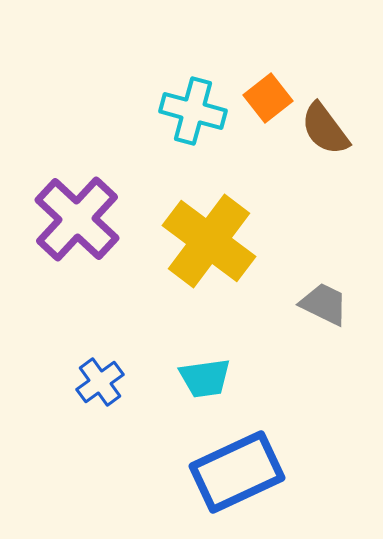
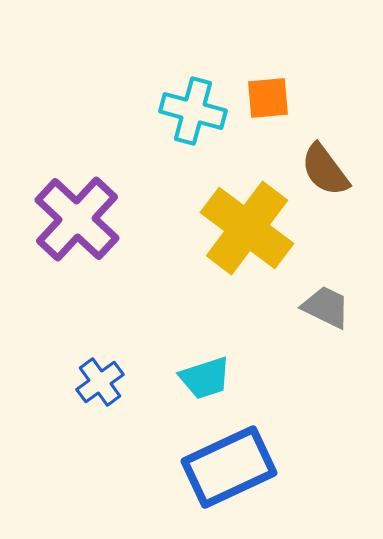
orange square: rotated 33 degrees clockwise
brown semicircle: moved 41 px down
yellow cross: moved 38 px right, 13 px up
gray trapezoid: moved 2 px right, 3 px down
cyan trapezoid: rotated 10 degrees counterclockwise
blue rectangle: moved 8 px left, 5 px up
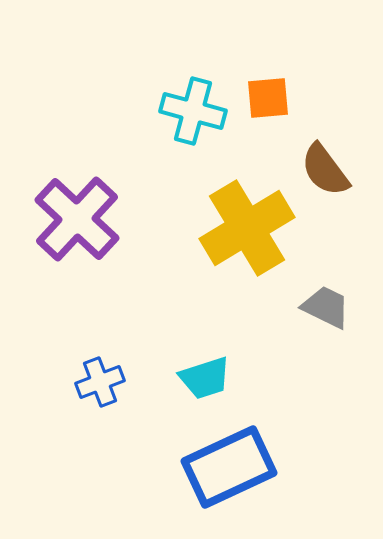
yellow cross: rotated 22 degrees clockwise
blue cross: rotated 15 degrees clockwise
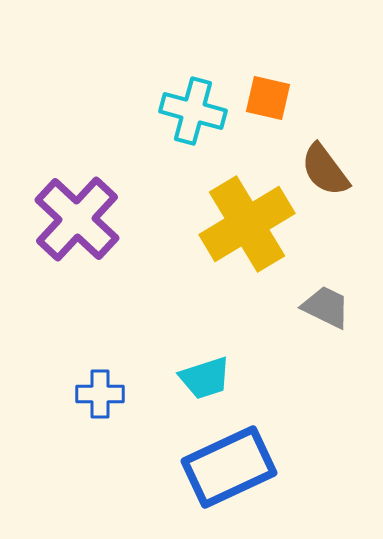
orange square: rotated 18 degrees clockwise
yellow cross: moved 4 px up
blue cross: moved 12 px down; rotated 21 degrees clockwise
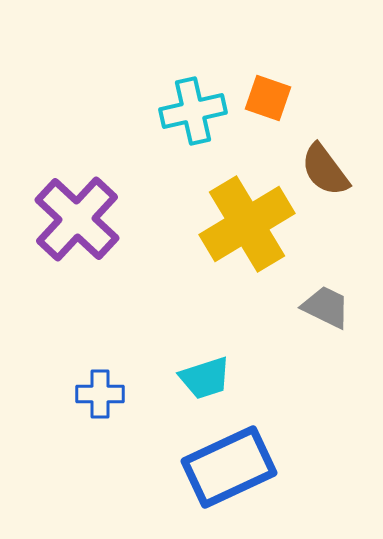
orange square: rotated 6 degrees clockwise
cyan cross: rotated 28 degrees counterclockwise
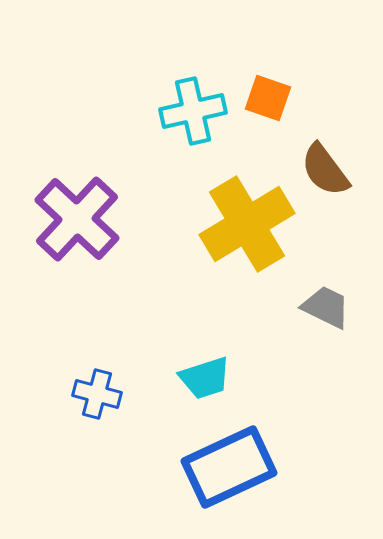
blue cross: moved 3 px left; rotated 15 degrees clockwise
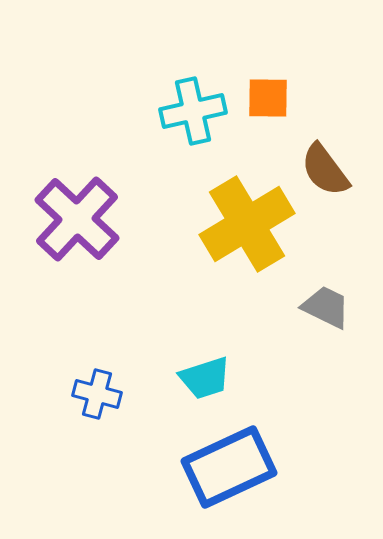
orange square: rotated 18 degrees counterclockwise
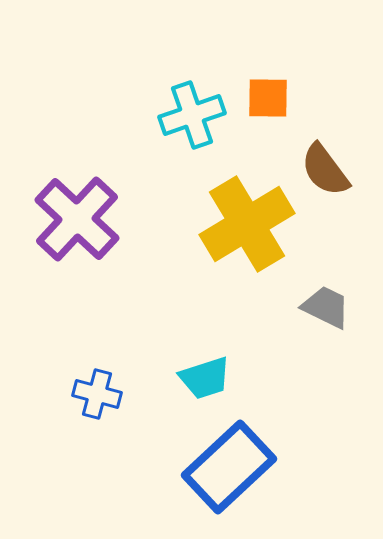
cyan cross: moved 1 px left, 4 px down; rotated 6 degrees counterclockwise
blue rectangle: rotated 18 degrees counterclockwise
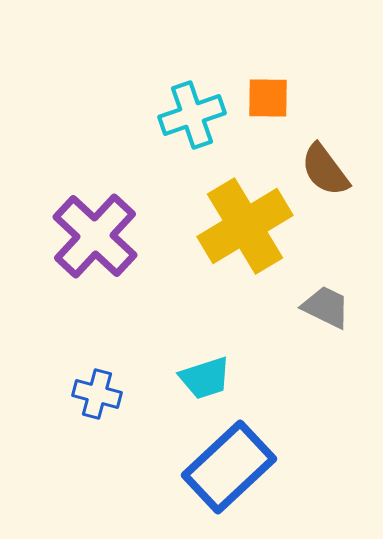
purple cross: moved 18 px right, 17 px down
yellow cross: moved 2 px left, 2 px down
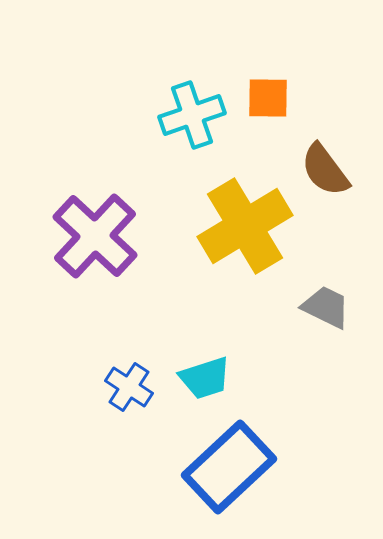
blue cross: moved 32 px right, 7 px up; rotated 18 degrees clockwise
